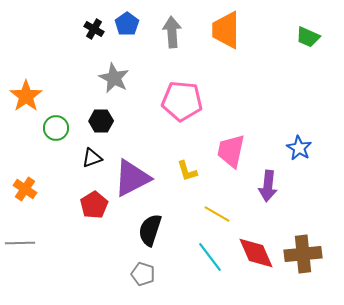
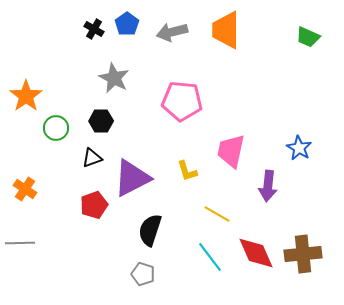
gray arrow: rotated 100 degrees counterclockwise
red pentagon: rotated 12 degrees clockwise
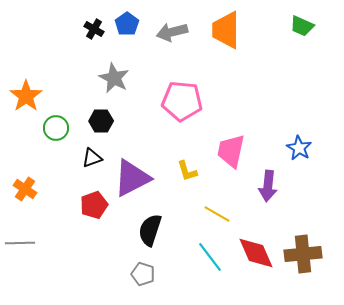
green trapezoid: moved 6 px left, 11 px up
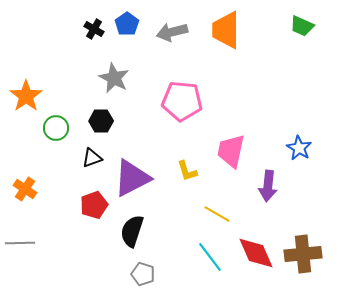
black semicircle: moved 18 px left, 1 px down
